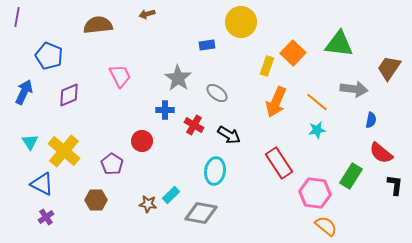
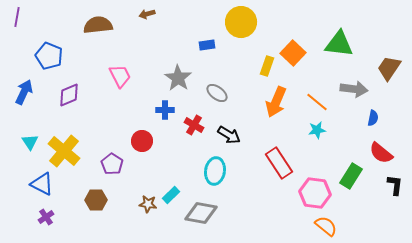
blue semicircle: moved 2 px right, 2 px up
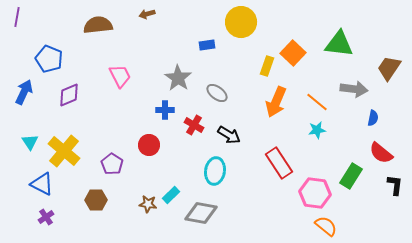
blue pentagon: moved 3 px down
red circle: moved 7 px right, 4 px down
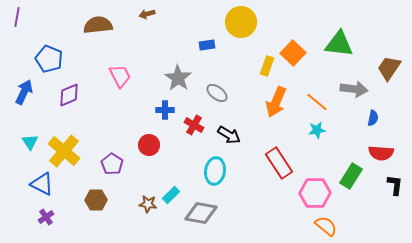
red semicircle: rotated 35 degrees counterclockwise
pink hexagon: rotated 8 degrees counterclockwise
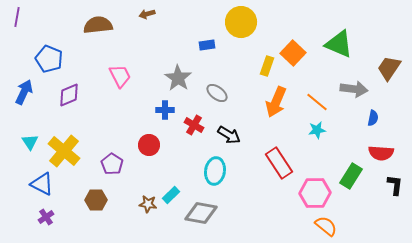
green triangle: rotated 16 degrees clockwise
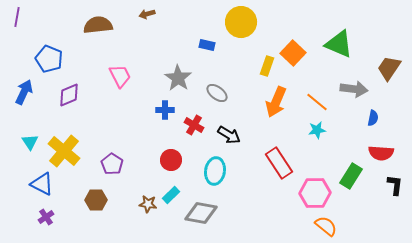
blue rectangle: rotated 21 degrees clockwise
red circle: moved 22 px right, 15 px down
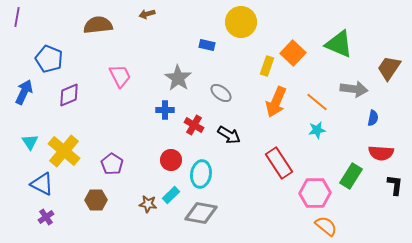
gray ellipse: moved 4 px right
cyan ellipse: moved 14 px left, 3 px down
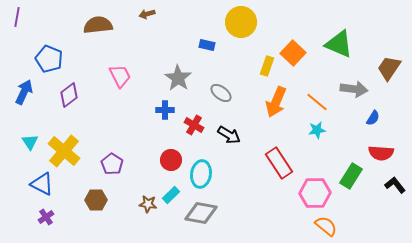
purple diamond: rotated 15 degrees counterclockwise
blue semicircle: rotated 21 degrees clockwise
black L-shape: rotated 45 degrees counterclockwise
